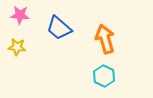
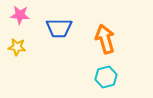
blue trapezoid: rotated 40 degrees counterclockwise
cyan hexagon: moved 2 px right, 1 px down; rotated 20 degrees clockwise
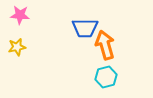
blue trapezoid: moved 26 px right
orange arrow: moved 6 px down
yellow star: rotated 18 degrees counterclockwise
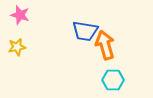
pink star: rotated 12 degrees clockwise
blue trapezoid: moved 3 px down; rotated 8 degrees clockwise
cyan hexagon: moved 7 px right, 3 px down; rotated 15 degrees clockwise
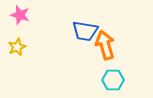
yellow star: rotated 12 degrees counterclockwise
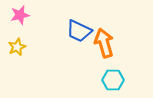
pink star: rotated 30 degrees counterclockwise
blue trapezoid: moved 6 px left; rotated 16 degrees clockwise
orange arrow: moved 1 px left, 2 px up
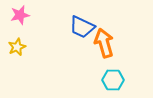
blue trapezoid: moved 3 px right, 4 px up
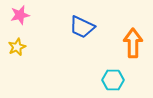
orange arrow: moved 29 px right; rotated 16 degrees clockwise
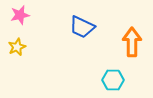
orange arrow: moved 1 px left, 1 px up
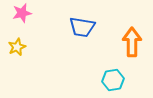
pink star: moved 2 px right, 2 px up
blue trapezoid: rotated 16 degrees counterclockwise
cyan hexagon: rotated 10 degrees counterclockwise
